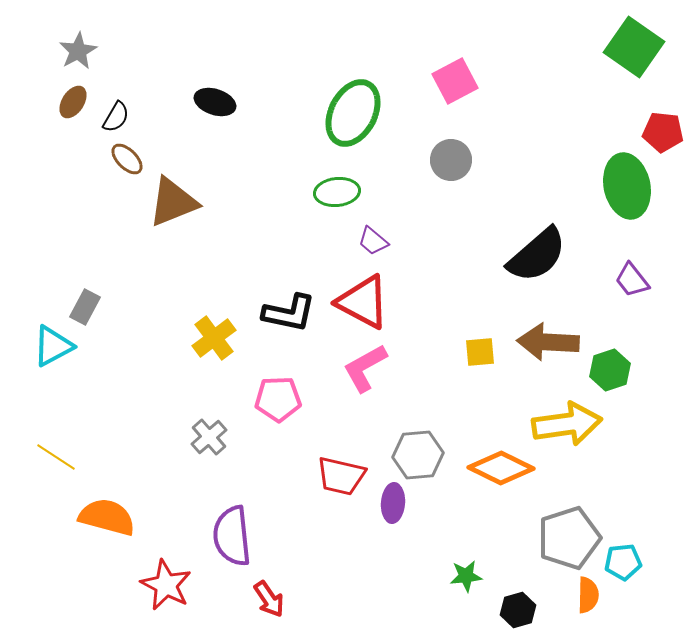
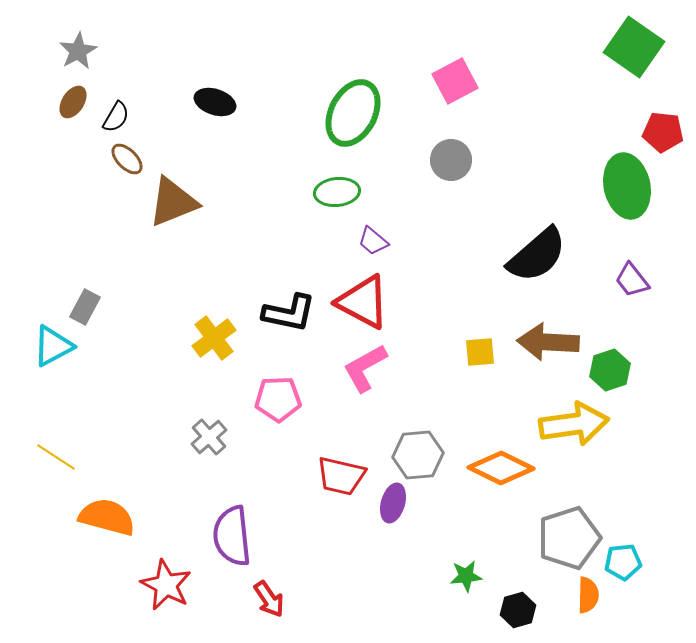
yellow arrow at (567, 424): moved 7 px right
purple ellipse at (393, 503): rotated 12 degrees clockwise
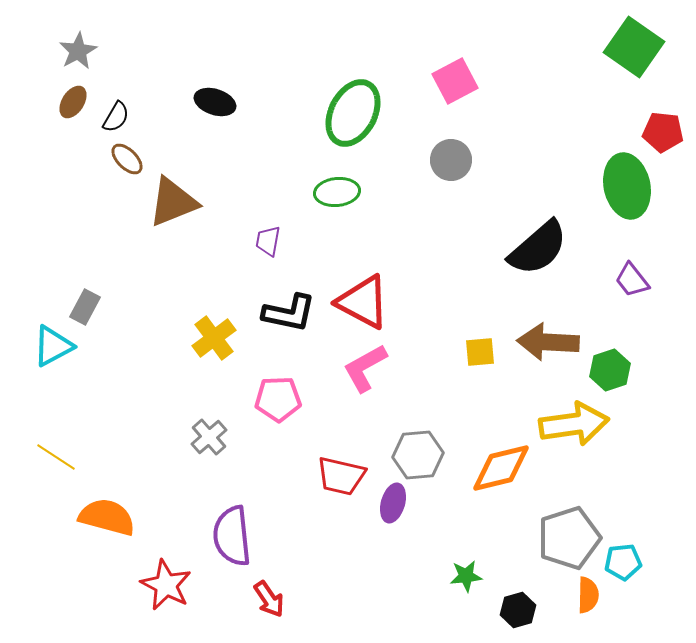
purple trapezoid at (373, 241): moved 105 px left; rotated 60 degrees clockwise
black semicircle at (537, 255): moved 1 px right, 7 px up
orange diamond at (501, 468): rotated 40 degrees counterclockwise
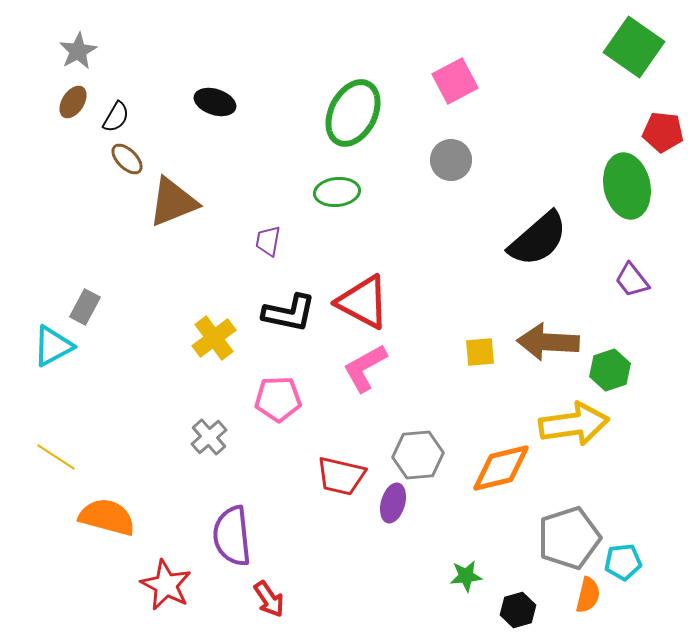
black semicircle at (538, 248): moved 9 px up
orange semicircle at (588, 595): rotated 12 degrees clockwise
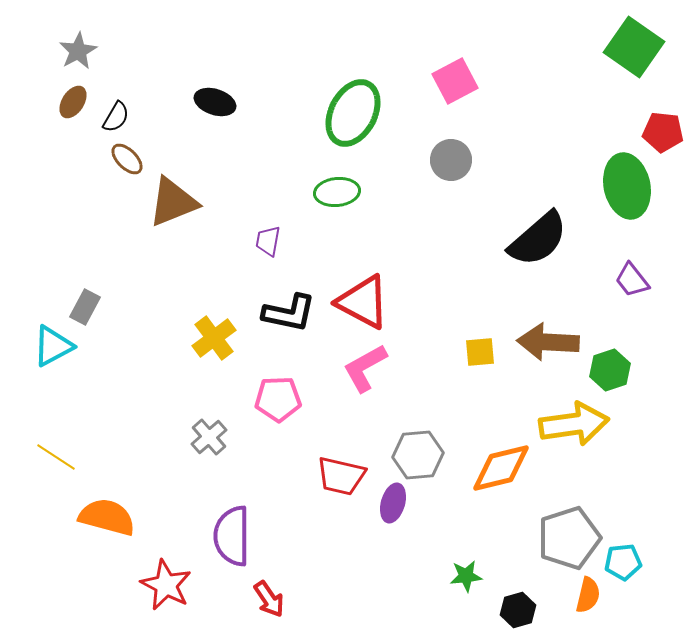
purple semicircle at (232, 536): rotated 6 degrees clockwise
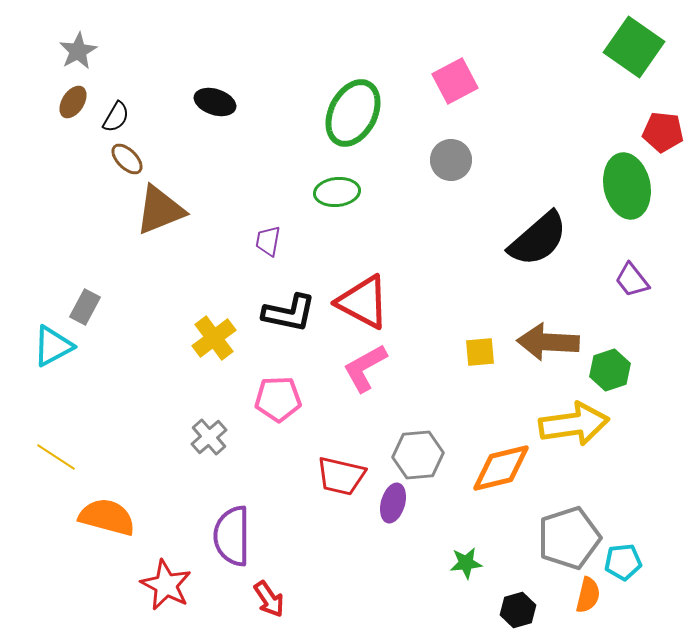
brown triangle at (173, 202): moved 13 px left, 8 px down
green star at (466, 576): moved 13 px up
